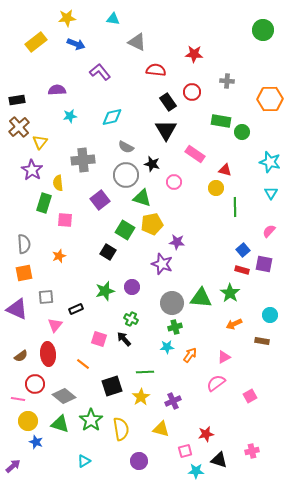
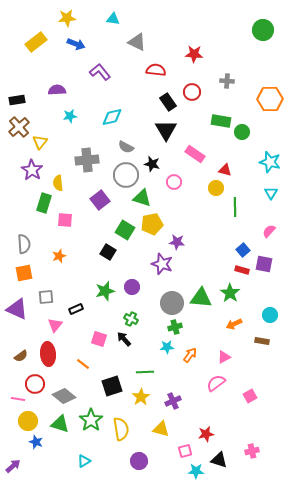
gray cross at (83, 160): moved 4 px right
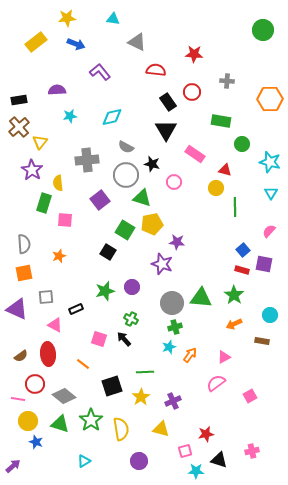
black rectangle at (17, 100): moved 2 px right
green circle at (242, 132): moved 12 px down
green star at (230, 293): moved 4 px right, 2 px down
pink triangle at (55, 325): rotated 42 degrees counterclockwise
cyan star at (167, 347): moved 2 px right; rotated 16 degrees counterclockwise
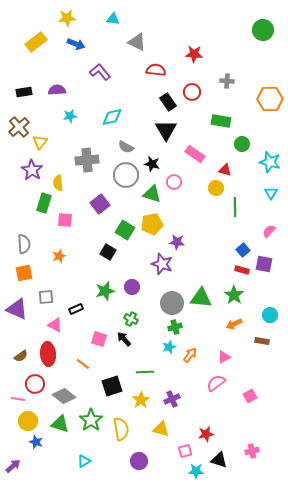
black rectangle at (19, 100): moved 5 px right, 8 px up
green triangle at (142, 198): moved 10 px right, 4 px up
purple square at (100, 200): moved 4 px down
yellow star at (141, 397): moved 3 px down
purple cross at (173, 401): moved 1 px left, 2 px up
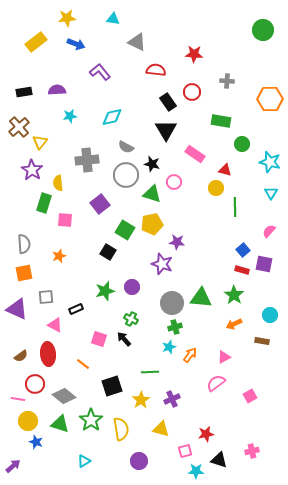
green line at (145, 372): moved 5 px right
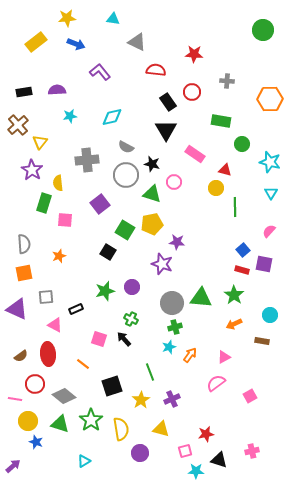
brown cross at (19, 127): moved 1 px left, 2 px up
green line at (150, 372): rotated 72 degrees clockwise
pink line at (18, 399): moved 3 px left
purple circle at (139, 461): moved 1 px right, 8 px up
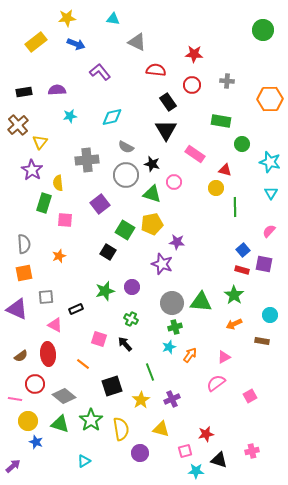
red circle at (192, 92): moved 7 px up
green triangle at (201, 298): moved 4 px down
black arrow at (124, 339): moved 1 px right, 5 px down
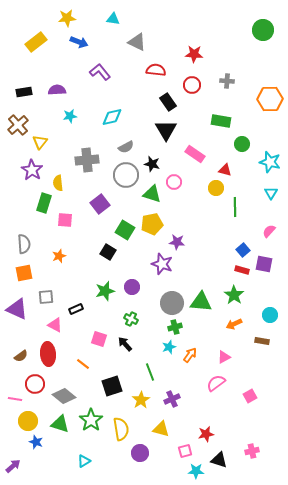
blue arrow at (76, 44): moved 3 px right, 2 px up
gray semicircle at (126, 147): rotated 56 degrees counterclockwise
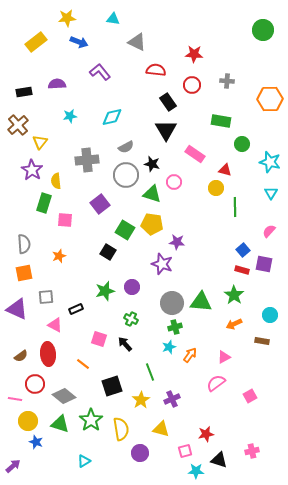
purple semicircle at (57, 90): moved 6 px up
yellow semicircle at (58, 183): moved 2 px left, 2 px up
yellow pentagon at (152, 224): rotated 20 degrees clockwise
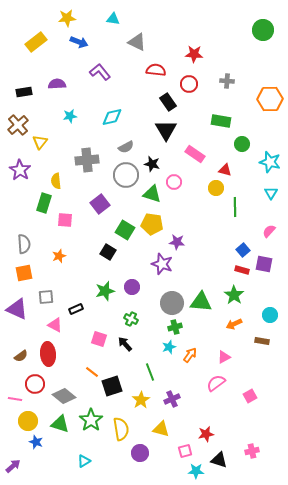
red circle at (192, 85): moved 3 px left, 1 px up
purple star at (32, 170): moved 12 px left
orange line at (83, 364): moved 9 px right, 8 px down
